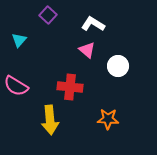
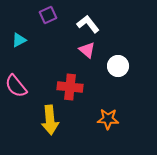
purple square: rotated 24 degrees clockwise
white L-shape: moved 5 px left; rotated 20 degrees clockwise
cyan triangle: rotated 21 degrees clockwise
pink semicircle: rotated 20 degrees clockwise
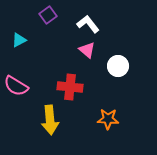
purple square: rotated 12 degrees counterclockwise
pink semicircle: rotated 20 degrees counterclockwise
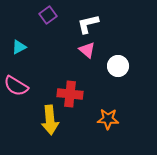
white L-shape: rotated 65 degrees counterclockwise
cyan triangle: moved 7 px down
red cross: moved 7 px down
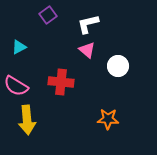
red cross: moved 9 px left, 12 px up
yellow arrow: moved 23 px left
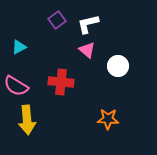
purple square: moved 9 px right, 5 px down
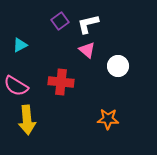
purple square: moved 3 px right, 1 px down
cyan triangle: moved 1 px right, 2 px up
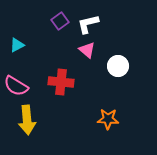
cyan triangle: moved 3 px left
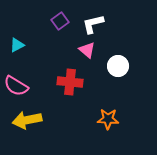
white L-shape: moved 5 px right
red cross: moved 9 px right
yellow arrow: rotated 84 degrees clockwise
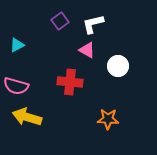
pink triangle: rotated 12 degrees counterclockwise
pink semicircle: rotated 15 degrees counterclockwise
yellow arrow: moved 3 px up; rotated 28 degrees clockwise
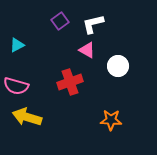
red cross: rotated 25 degrees counterclockwise
orange star: moved 3 px right, 1 px down
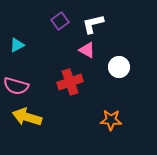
white circle: moved 1 px right, 1 px down
